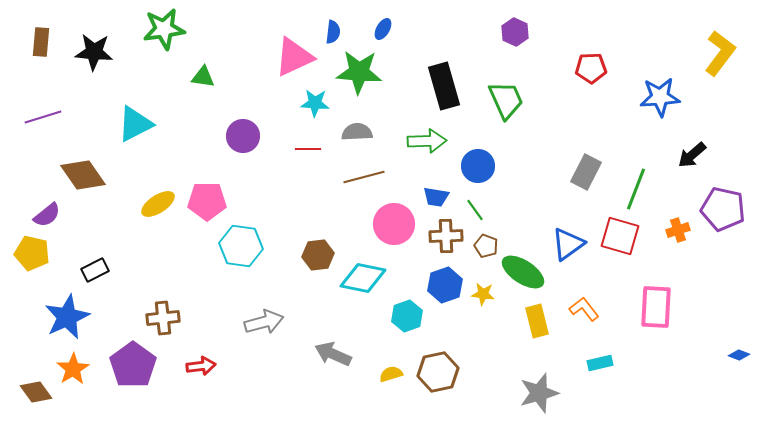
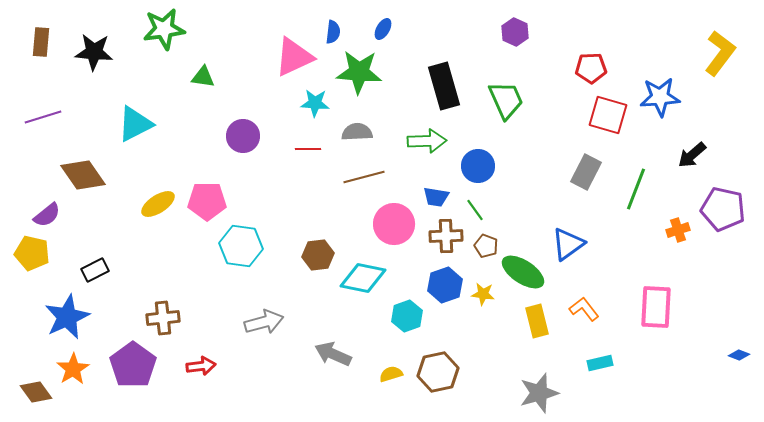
red square at (620, 236): moved 12 px left, 121 px up
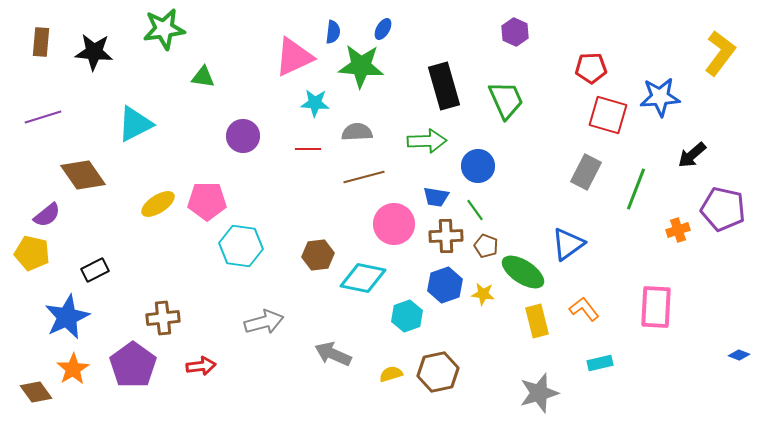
green star at (359, 72): moved 2 px right, 6 px up
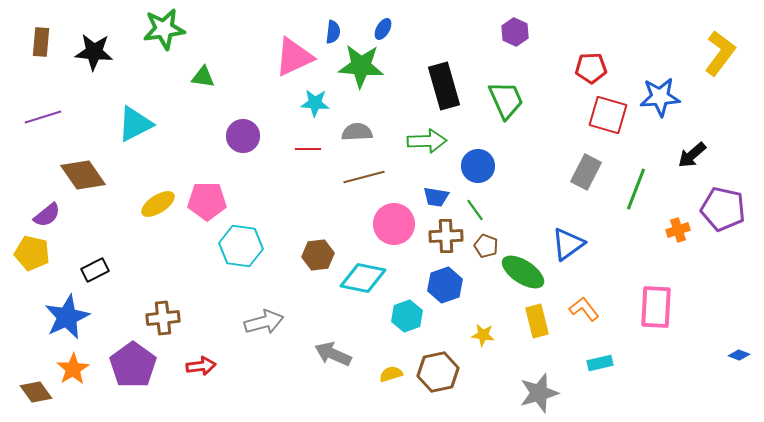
yellow star at (483, 294): moved 41 px down
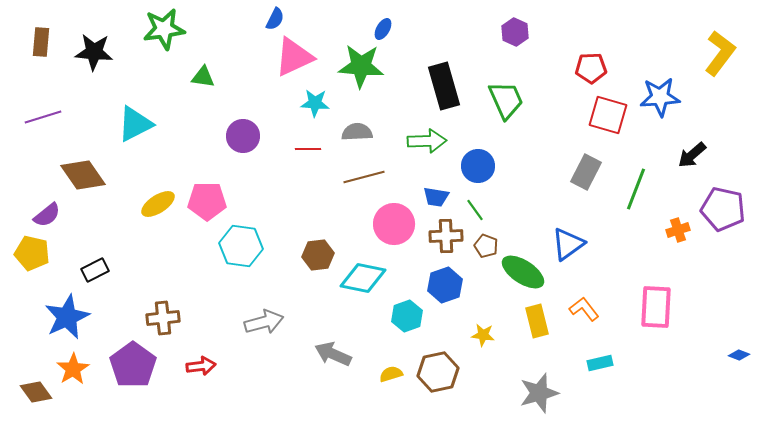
blue semicircle at (333, 32): moved 58 px left, 13 px up; rotated 20 degrees clockwise
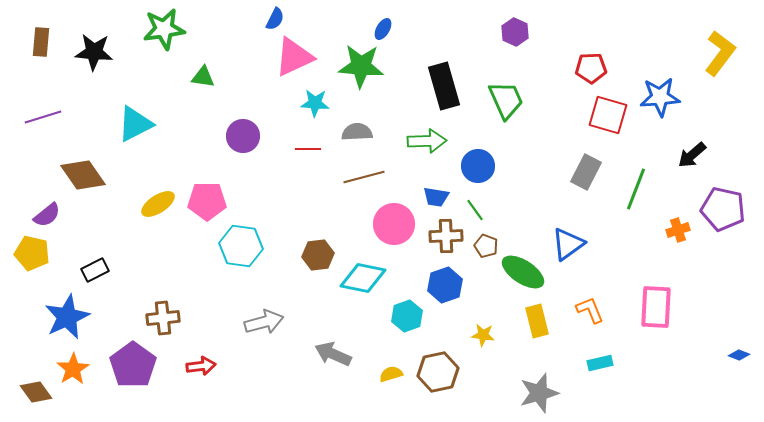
orange L-shape at (584, 309): moved 6 px right, 1 px down; rotated 16 degrees clockwise
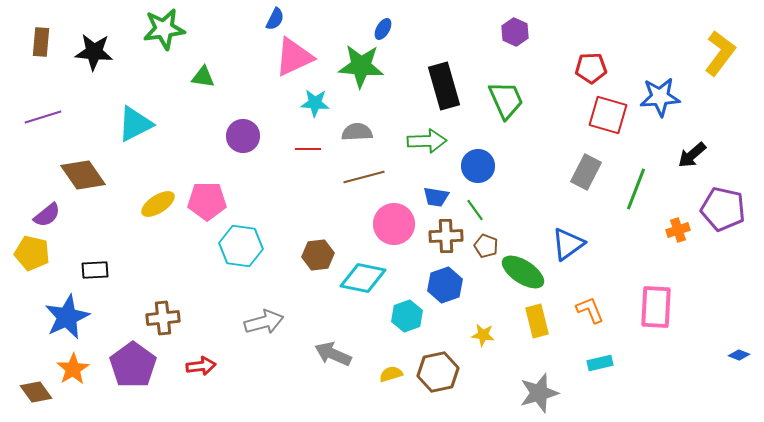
black rectangle at (95, 270): rotated 24 degrees clockwise
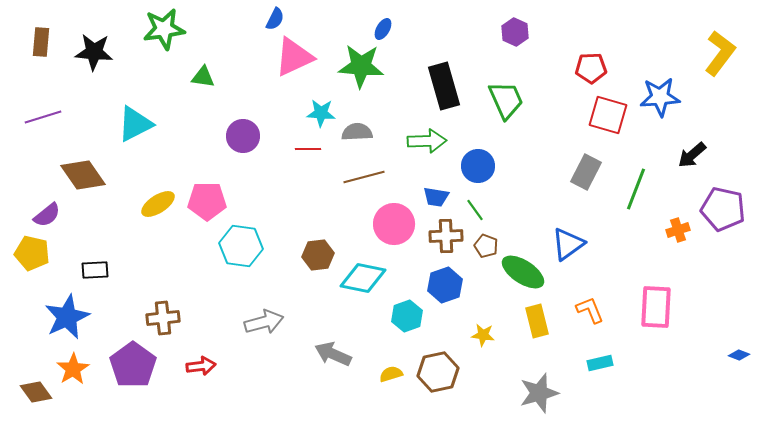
cyan star at (315, 103): moved 6 px right, 10 px down
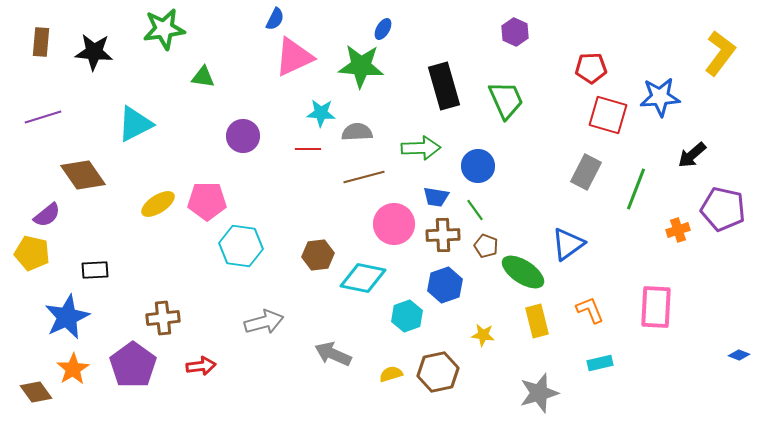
green arrow at (427, 141): moved 6 px left, 7 px down
brown cross at (446, 236): moved 3 px left, 1 px up
